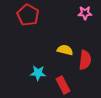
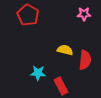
pink star: moved 1 px left, 1 px down
red rectangle: moved 2 px left, 1 px down
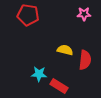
red pentagon: rotated 20 degrees counterclockwise
cyan star: moved 1 px right, 1 px down
red rectangle: moved 2 px left; rotated 30 degrees counterclockwise
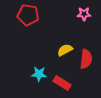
yellow semicircle: rotated 42 degrees counterclockwise
red semicircle: moved 1 px right, 1 px up
red rectangle: moved 3 px right, 3 px up
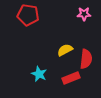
cyan star: rotated 21 degrees clockwise
red rectangle: moved 9 px right, 5 px up; rotated 54 degrees counterclockwise
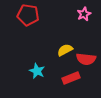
pink star: rotated 24 degrees counterclockwise
red semicircle: rotated 90 degrees clockwise
cyan star: moved 2 px left, 3 px up
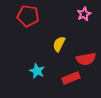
red pentagon: moved 1 px down
yellow semicircle: moved 6 px left, 6 px up; rotated 35 degrees counterclockwise
red semicircle: rotated 18 degrees counterclockwise
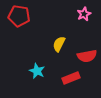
red pentagon: moved 9 px left
red semicircle: moved 1 px right, 3 px up
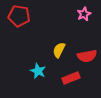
yellow semicircle: moved 6 px down
cyan star: moved 1 px right
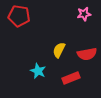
pink star: rotated 16 degrees clockwise
red semicircle: moved 2 px up
